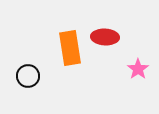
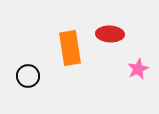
red ellipse: moved 5 px right, 3 px up
pink star: rotated 10 degrees clockwise
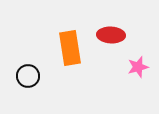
red ellipse: moved 1 px right, 1 px down
pink star: moved 2 px up; rotated 10 degrees clockwise
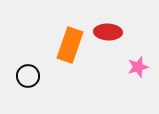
red ellipse: moved 3 px left, 3 px up
orange rectangle: moved 3 px up; rotated 28 degrees clockwise
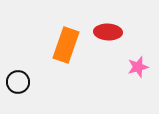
orange rectangle: moved 4 px left
black circle: moved 10 px left, 6 px down
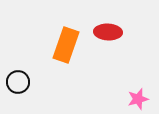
pink star: moved 32 px down
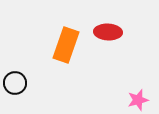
black circle: moved 3 px left, 1 px down
pink star: moved 1 px down
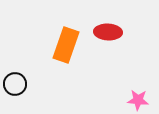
black circle: moved 1 px down
pink star: rotated 20 degrees clockwise
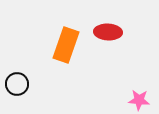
black circle: moved 2 px right
pink star: moved 1 px right
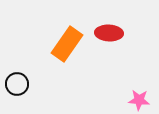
red ellipse: moved 1 px right, 1 px down
orange rectangle: moved 1 px right, 1 px up; rotated 16 degrees clockwise
